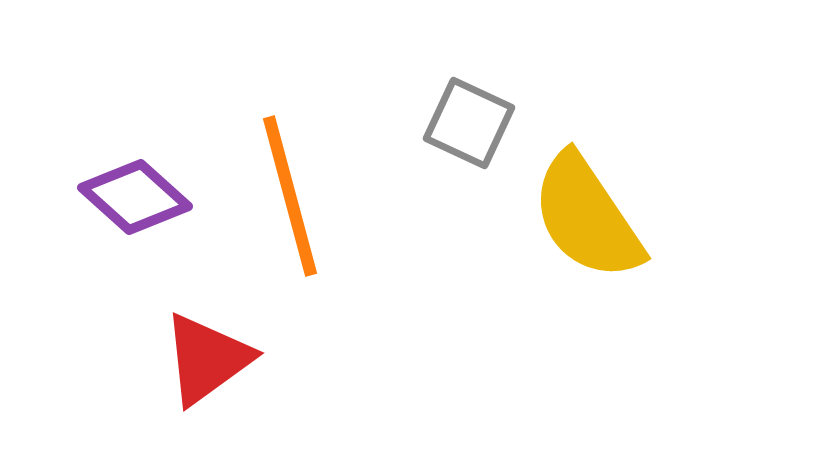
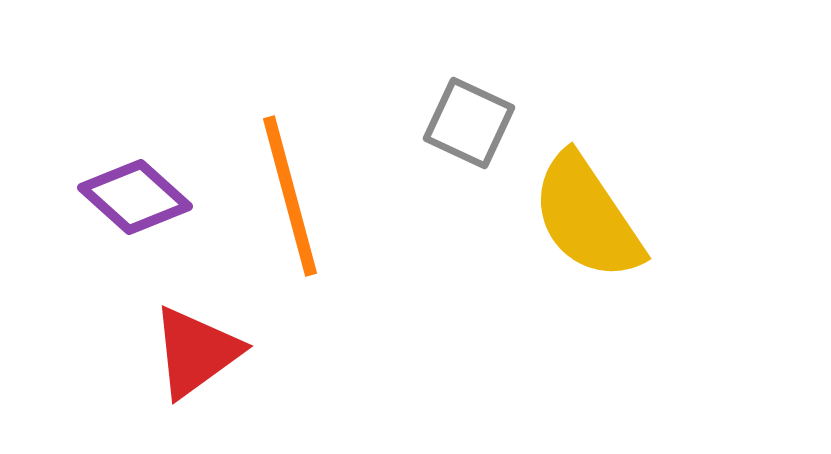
red triangle: moved 11 px left, 7 px up
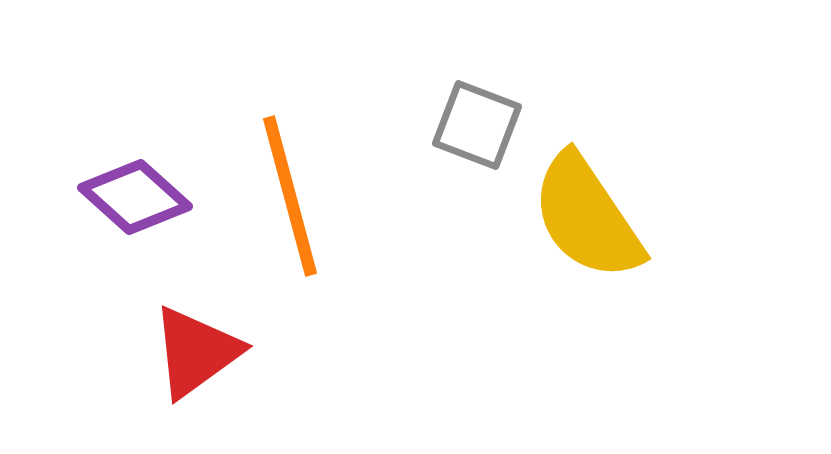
gray square: moved 8 px right, 2 px down; rotated 4 degrees counterclockwise
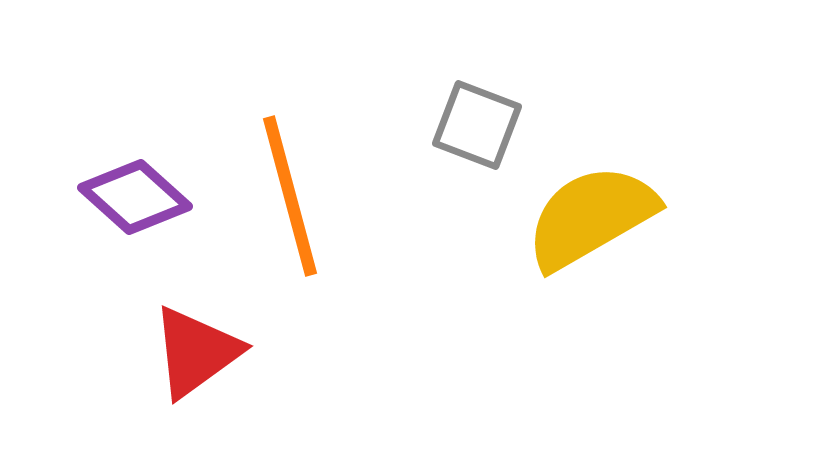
yellow semicircle: moved 4 px right; rotated 94 degrees clockwise
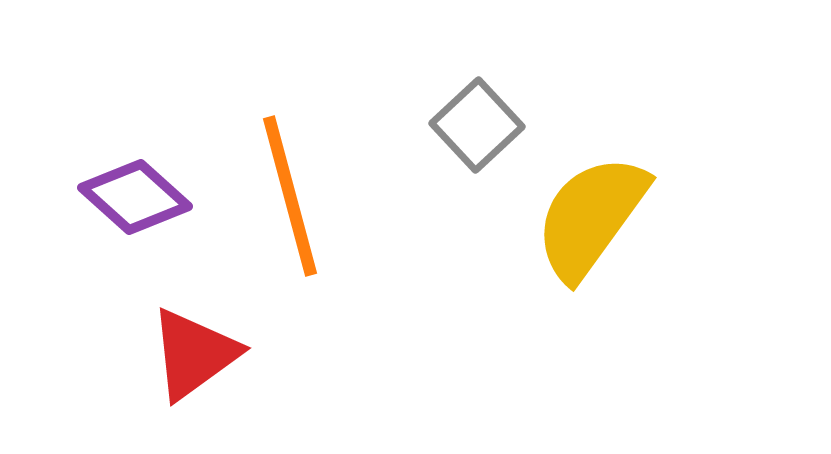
gray square: rotated 26 degrees clockwise
yellow semicircle: rotated 24 degrees counterclockwise
red triangle: moved 2 px left, 2 px down
